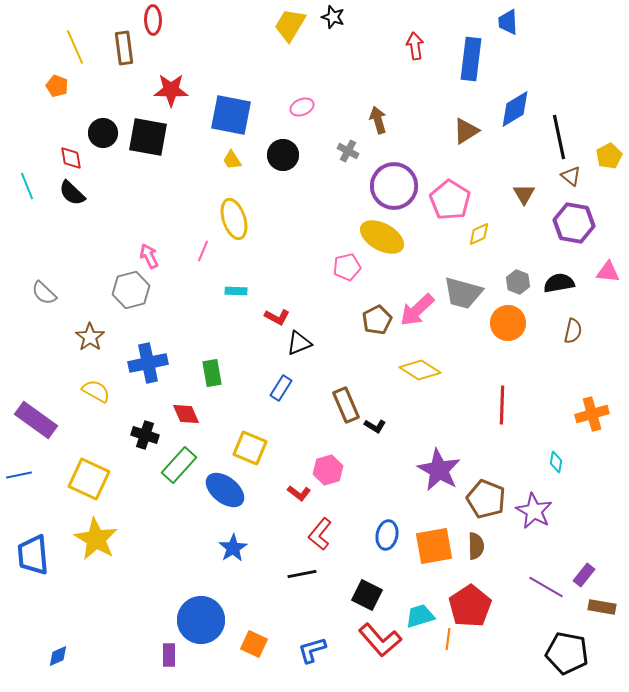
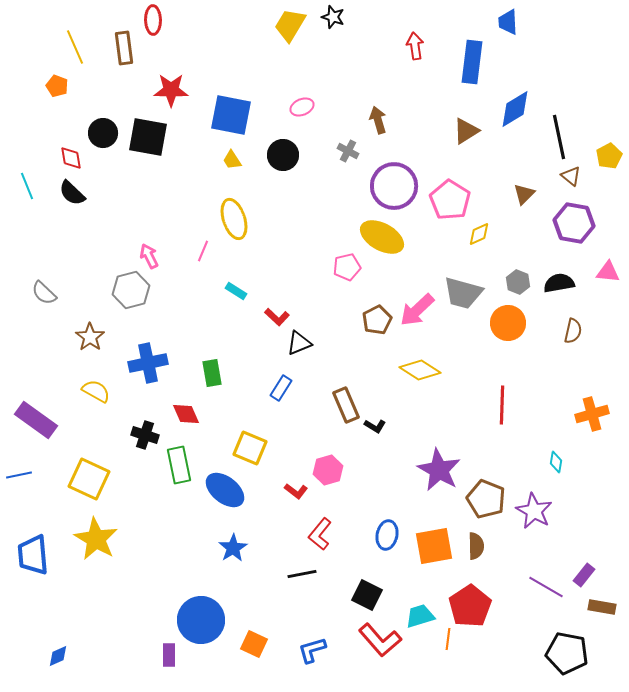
blue rectangle at (471, 59): moved 1 px right, 3 px down
brown triangle at (524, 194): rotated 15 degrees clockwise
cyan rectangle at (236, 291): rotated 30 degrees clockwise
red L-shape at (277, 317): rotated 15 degrees clockwise
green rectangle at (179, 465): rotated 54 degrees counterclockwise
red L-shape at (299, 493): moved 3 px left, 2 px up
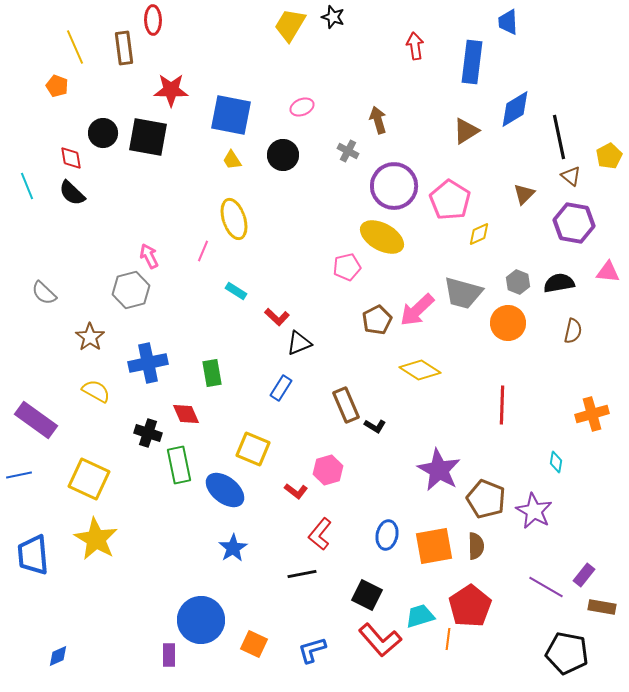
black cross at (145, 435): moved 3 px right, 2 px up
yellow square at (250, 448): moved 3 px right, 1 px down
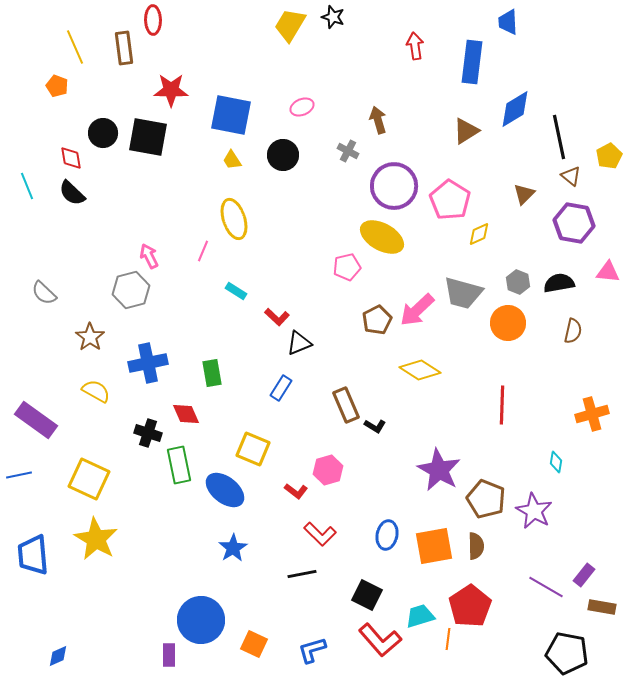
red L-shape at (320, 534): rotated 84 degrees counterclockwise
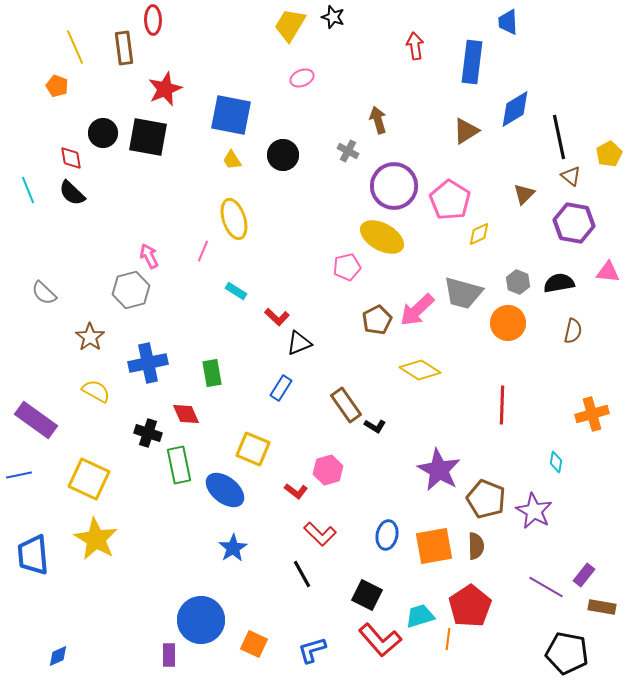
red star at (171, 90): moved 6 px left, 1 px up; rotated 24 degrees counterclockwise
pink ellipse at (302, 107): moved 29 px up
yellow pentagon at (609, 156): moved 2 px up
cyan line at (27, 186): moved 1 px right, 4 px down
brown rectangle at (346, 405): rotated 12 degrees counterclockwise
black line at (302, 574): rotated 72 degrees clockwise
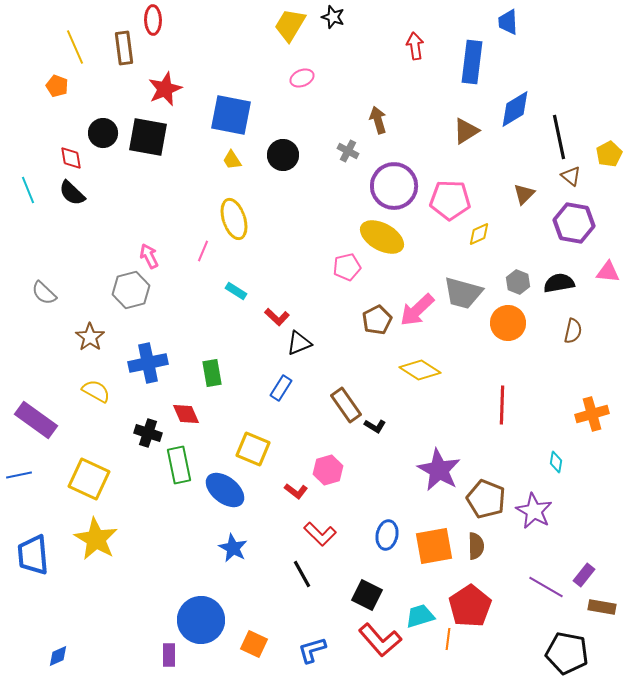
pink pentagon at (450, 200): rotated 30 degrees counterclockwise
blue star at (233, 548): rotated 12 degrees counterclockwise
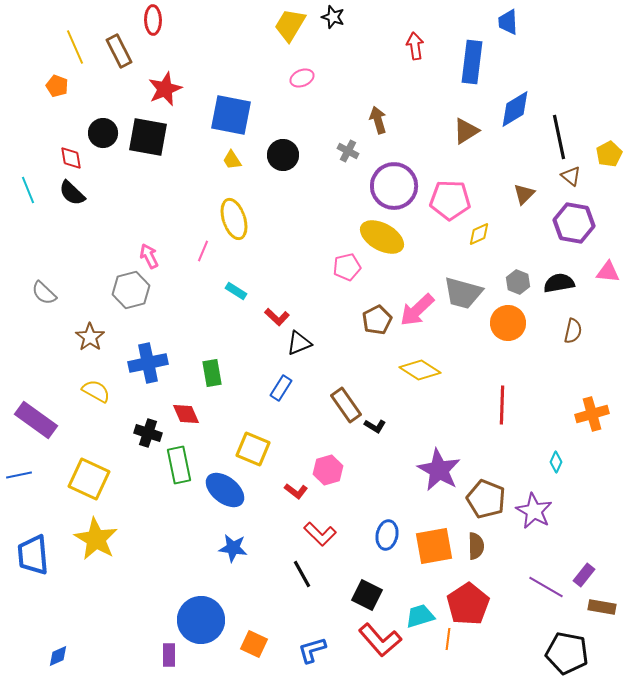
brown rectangle at (124, 48): moved 5 px left, 3 px down; rotated 20 degrees counterclockwise
cyan diamond at (556, 462): rotated 15 degrees clockwise
blue star at (233, 548): rotated 20 degrees counterclockwise
red pentagon at (470, 606): moved 2 px left, 2 px up
